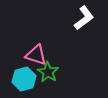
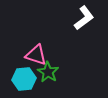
cyan hexagon: rotated 10 degrees clockwise
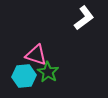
cyan hexagon: moved 3 px up
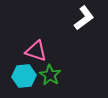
pink triangle: moved 4 px up
green star: moved 2 px right, 3 px down
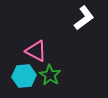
pink triangle: rotated 10 degrees clockwise
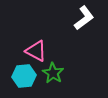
green star: moved 3 px right, 2 px up
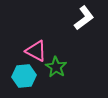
green star: moved 3 px right, 6 px up
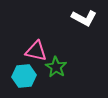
white L-shape: rotated 65 degrees clockwise
pink triangle: rotated 15 degrees counterclockwise
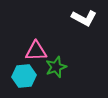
pink triangle: rotated 15 degrees counterclockwise
green star: rotated 20 degrees clockwise
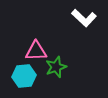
white L-shape: rotated 15 degrees clockwise
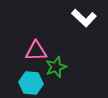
cyan hexagon: moved 7 px right, 7 px down; rotated 10 degrees clockwise
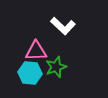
white L-shape: moved 21 px left, 8 px down
cyan hexagon: moved 1 px left, 10 px up
